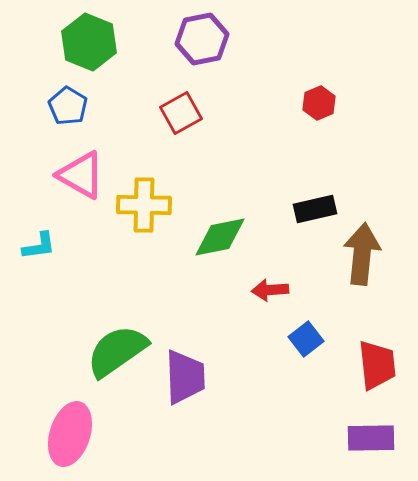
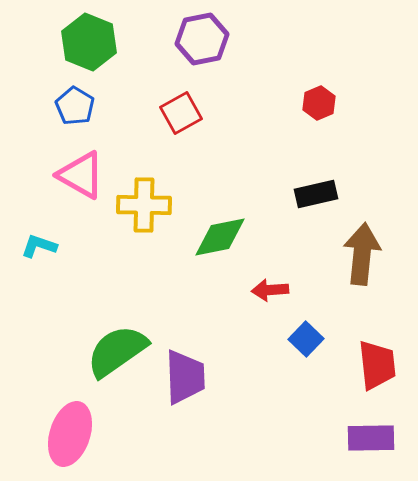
blue pentagon: moved 7 px right
black rectangle: moved 1 px right, 15 px up
cyan L-shape: rotated 153 degrees counterclockwise
blue square: rotated 8 degrees counterclockwise
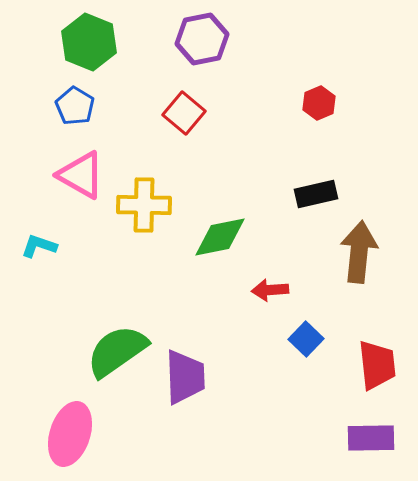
red square: moved 3 px right; rotated 21 degrees counterclockwise
brown arrow: moved 3 px left, 2 px up
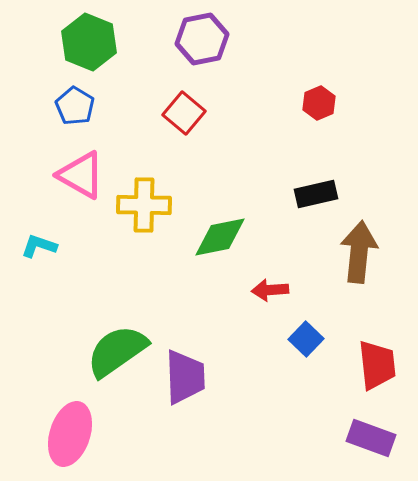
purple rectangle: rotated 21 degrees clockwise
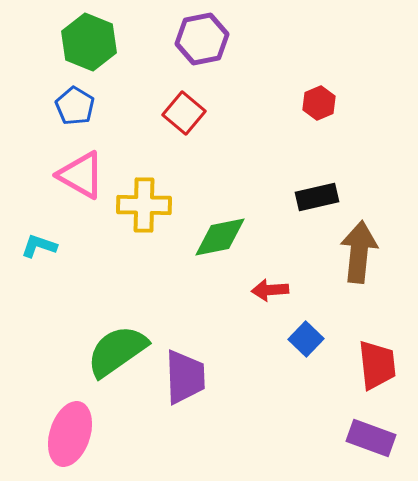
black rectangle: moved 1 px right, 3 px down
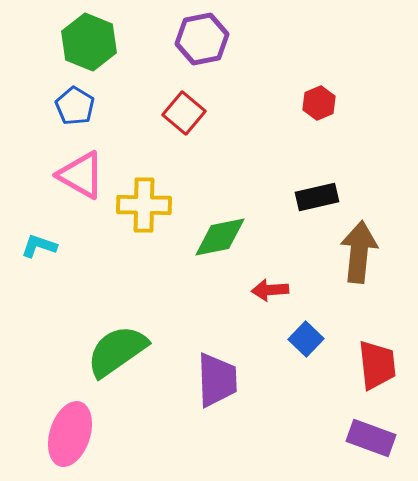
purple trapezoid: moved 32 px right, 3 px down
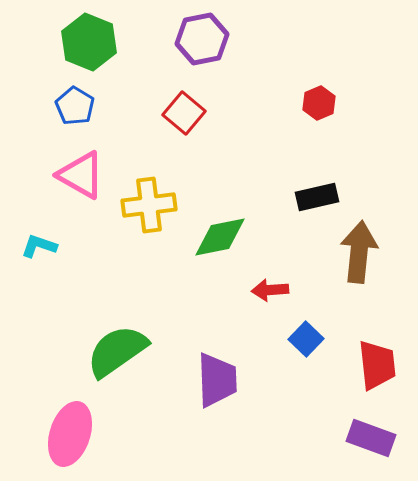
yellow cross: moved 5 px right; rotated 8 degrees counterclockwise
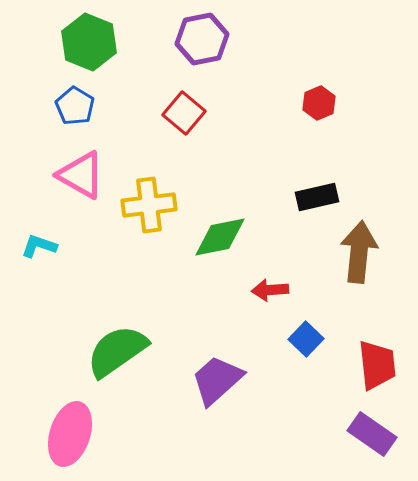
purple trapezoid: rotated 130 degrees counterclockwise
purple rectangle: moved 1 px right, 4 px up; rotated 15 degrees clockwise
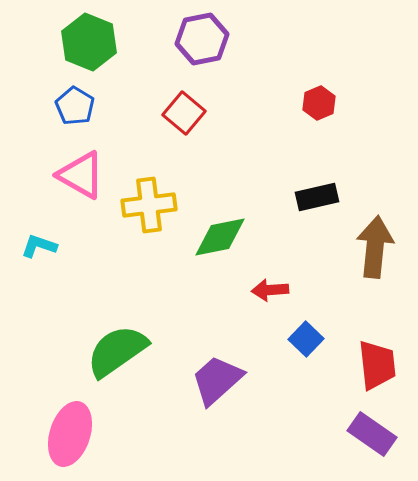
brown arrow: moved 16 px right, 5 px up
